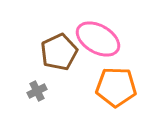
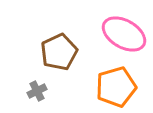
pink ellipse: moved 26 px right, 5 px up
orange pentagon: rotated 18 degrees counterclockwise
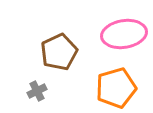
pink ellipse: rotated 39 degrees counterclockwise
orange pentagon: moved 1 px down
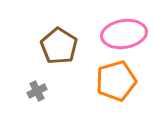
brown pentagon: moved 6 px up; rotated 15 degrees counterclockwise
orange pentagon: moved 7 px up
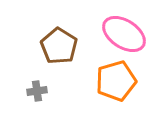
pink ellipse: rotated 42 degrees clockwise
gray cross: rotated 18 degrees clockwise
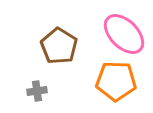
pink ellipse: rotated 12 degrees clockwise
orange pentagon: rotated 18 degrees clockwise
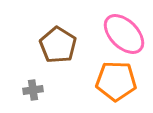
brown pentagon: moved 1 px left, 1 px up
gray cross: moved 4 px left, 1 px up
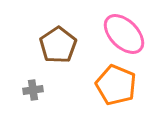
brown pentagon: rotated 6 degrees clockwise
orange pentagon: moved 4 px down; rotated 21 degrees clockwise
